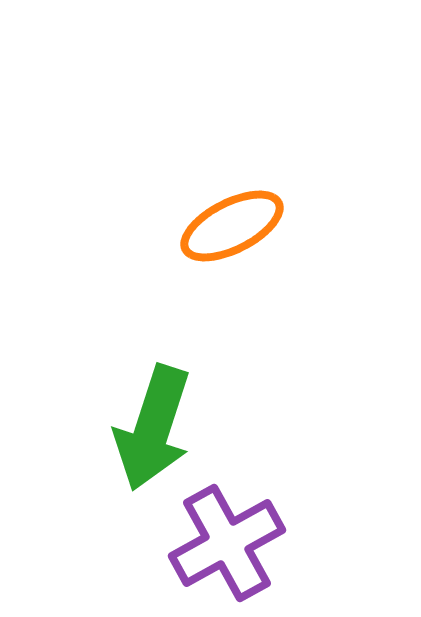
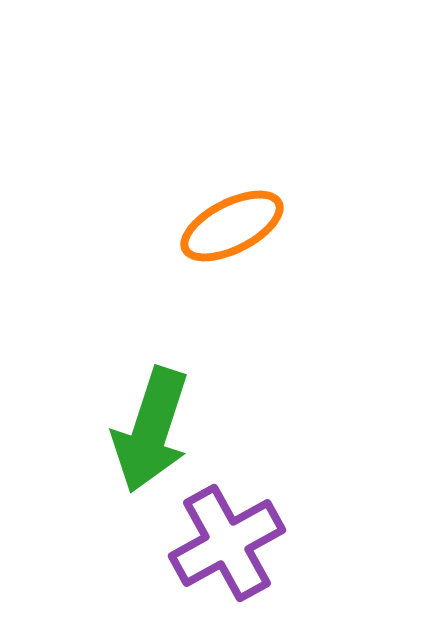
green arrow: moved 2 px left, 2 px down
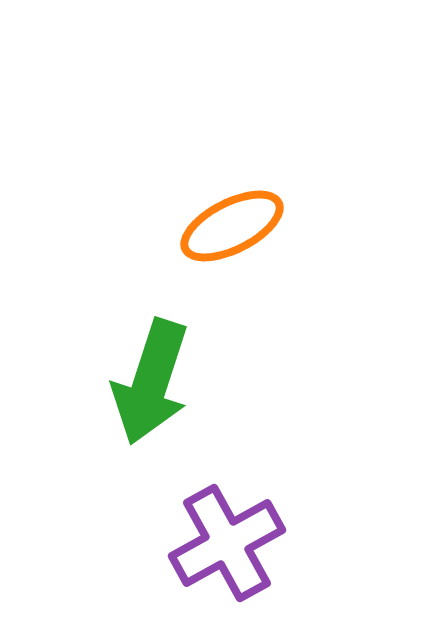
green arrow: moved 48 px up
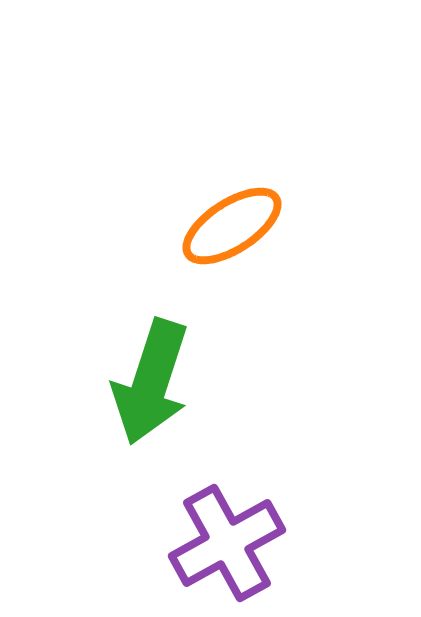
orange ellipse: rotated 6 degrees counterclockwise
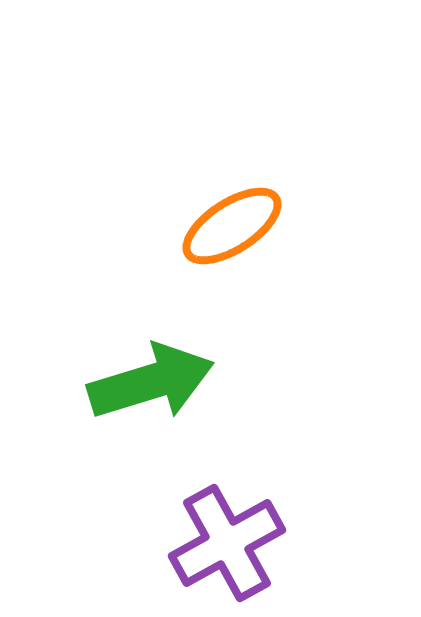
green arrow: rotated 125 degrees counterclockwise
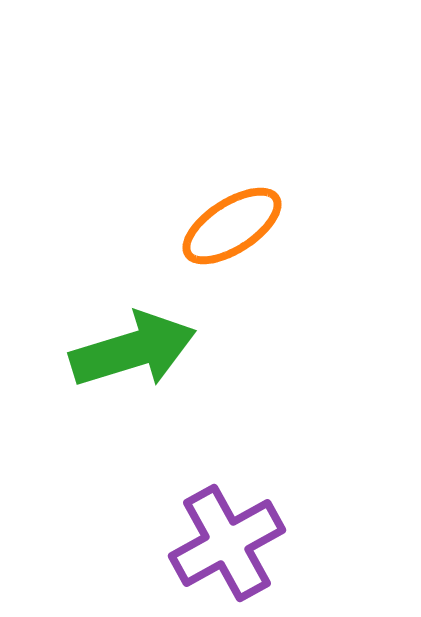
green arrow: moved 18 px left, 32 px up
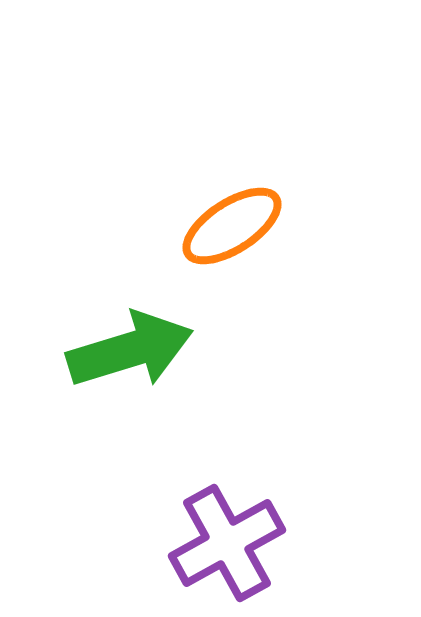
green arrow: moved 3 px left
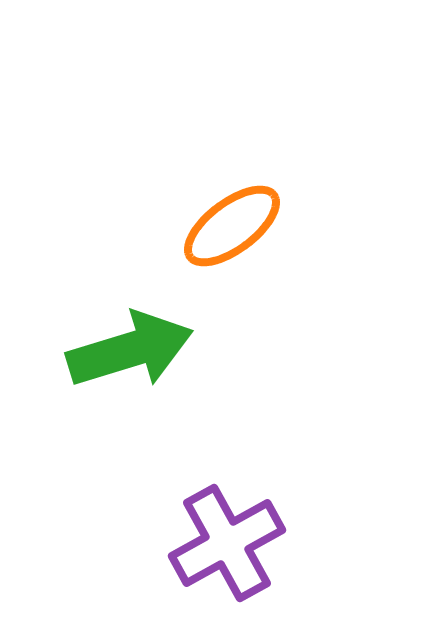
orange ellipse: rotated 4 degrees counterclockwise
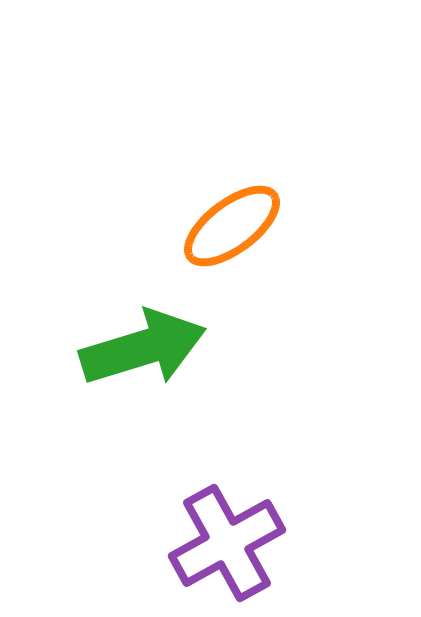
green arrow: moved 13 px right, 2 px up
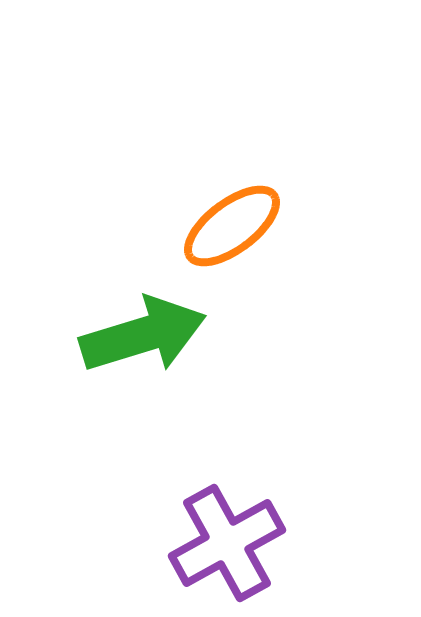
green arrow: moved 13 px up
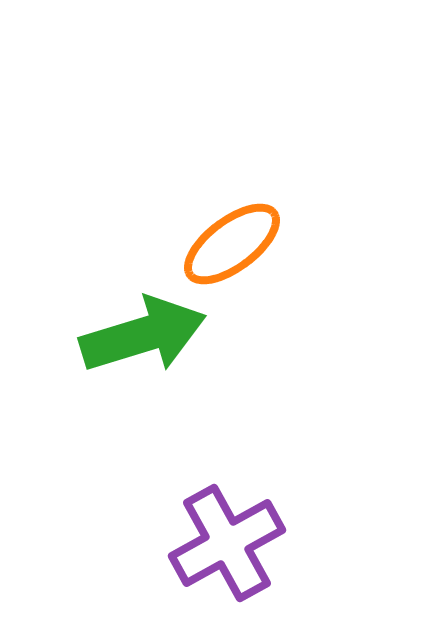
orange ellipse: moved 18 px down
